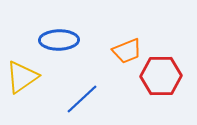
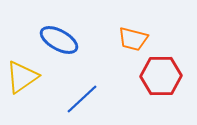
blue ellipse: rotated 30 degrees clockwise
orange trapezoid: moved 6 px right, 12 px up; rotated 36 degrees clockwise
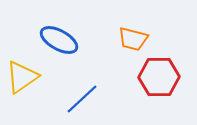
red hexagon: moved 2 px left, 1 px down
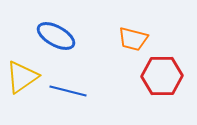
blue ellipse: moved 3 px left, 4 px up
red hexagon: moved 3 px right, 1 px up
blue line: moved 14 px left, 8 px up; rotated 57 degrees clockwise
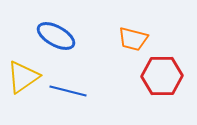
yellow triangle: moved 1 px right
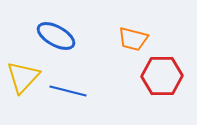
yellow triangle: rotated 12 degrees counterclockwise
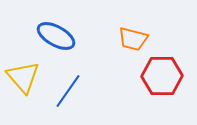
yellow triangle: rotated 24 degrees counterclockwise
blue line: rotated 69 degrees counterclockwise
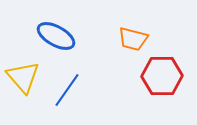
blue line: moved 1 px left, 1 px up
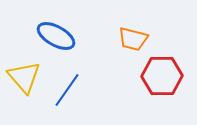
yellow triangle: moved 1 px right
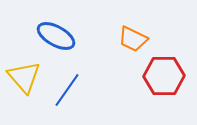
orange trapezoid: rotated 12 degrees clockwise
red hexagon: moved 2 px right
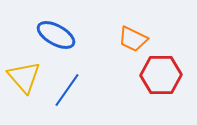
blue ellipse: moved 1 px up
red hexagon: moved 3 px left, 1 px up
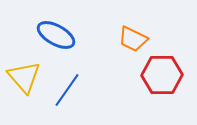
red hexagon: moved 1 px right
